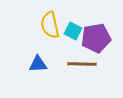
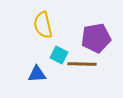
yellow semicircle: moved 7 px left
cyan square: moved 14 px left, 24 px down
blue triangle: moved 1 px left, 10 px down
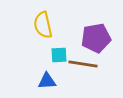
cyan square: rotated 30 degrees counterclockwise
brown line: moved 1 px right; rotated 8 degrees clockwise
blue triangle: moved 10 px right, 7 px down
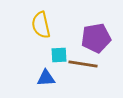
yellow semicircle: moved 2 px left
blue triangle: moved 1 px left, 3 px up
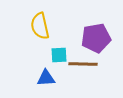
yellow semicircle: moved 1 px left, 1 px down
brown line: rotated 8 degrees counterclockwise
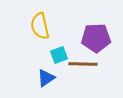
purple pentagon: rotated 8 degrees clockwise
cyan square: rotated 18 degrees counterclockwise
blue triangle: rotated 30 degrees counterclockwise
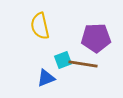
cyan square: moved 4 px right, 5 px down
brown line: rotated 8 degrees clockwise
blue triangle: rotated 12 degrees clockwise
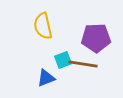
yellow semicircle: moved 3 px right
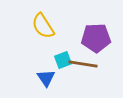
yellow semicircle: rotated 20 degrees counterclockwise
blue triangle: rotated 42 degrees counterclockwise
